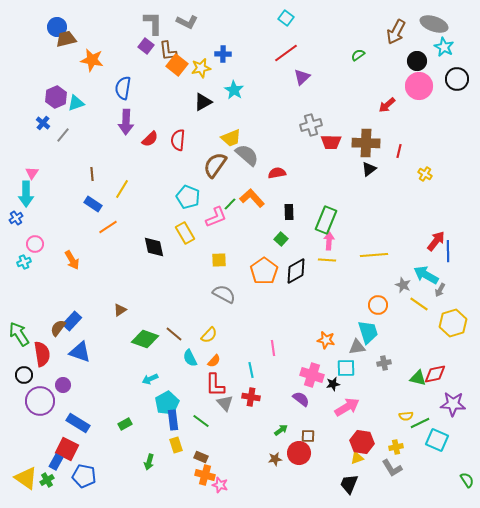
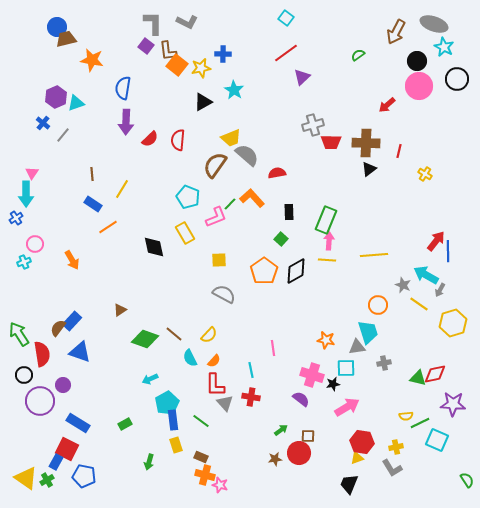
gray cross at (311, 125): moved 2 px right
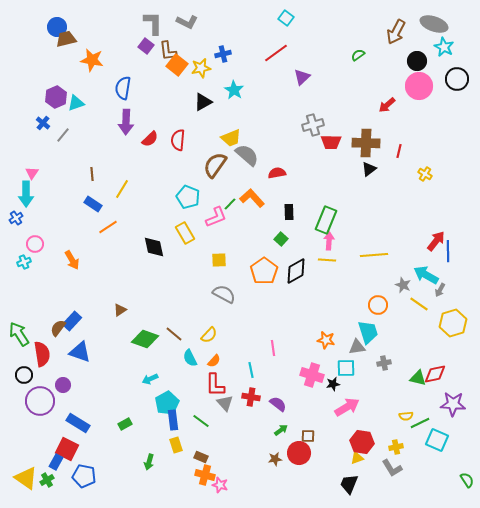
red line at (286, 53): moved 10 px left
blue cross at (223, 54): rotated 14 degrees counterclockwise
purple semicircle at (301, 399): moved 23 px left, 5 px down
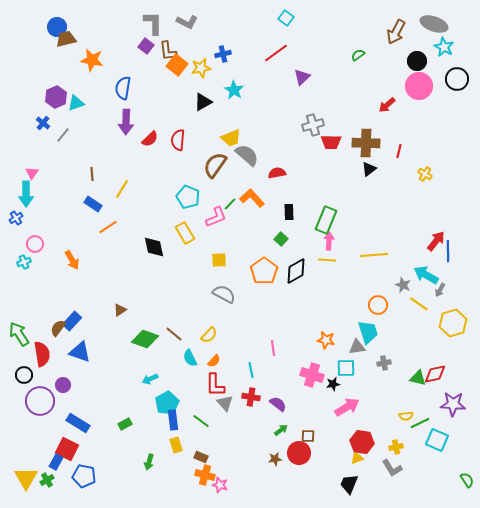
yellow triangle at (26, 478): rotated 25 degrees clockwise
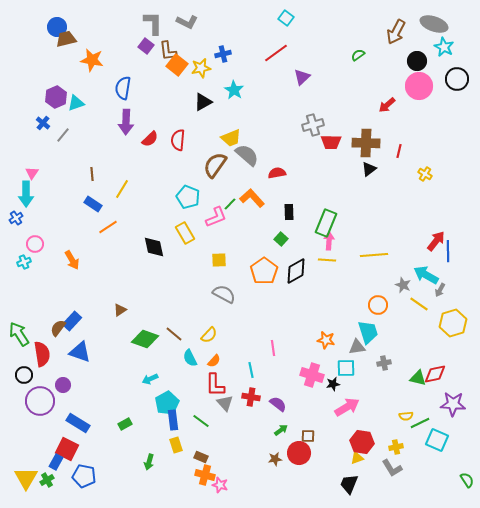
green rectangle at (326, 220): moved 3 px down
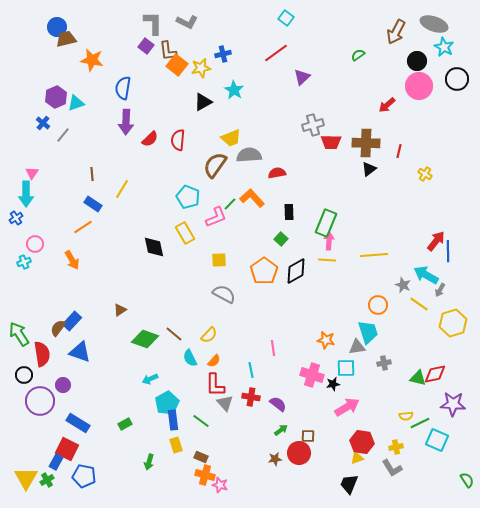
gray semicircle at (247, 155): moved 2 px right; rotated 45 degrees counterclockwise
orange line at (108, 227): moved 25 px left
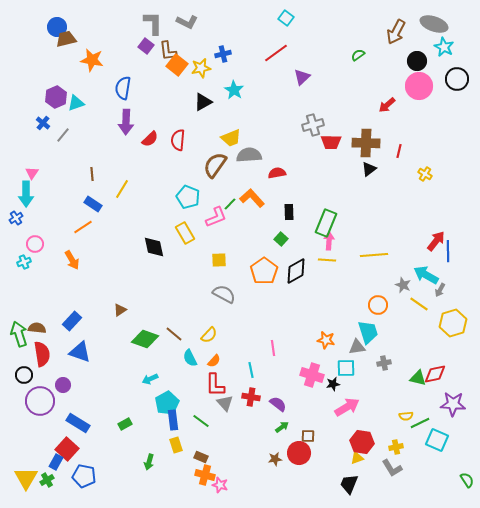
brown semicircle at (58, 328): moved 21 px left; rotated 60 degrees clockwise
green arrow at (19, 334): rotated 15 degrees clockwise
green arrow at (281, 430): moved 1 px right, 3 px up
red square at (67, 449): rotated 15 degrees clockwise
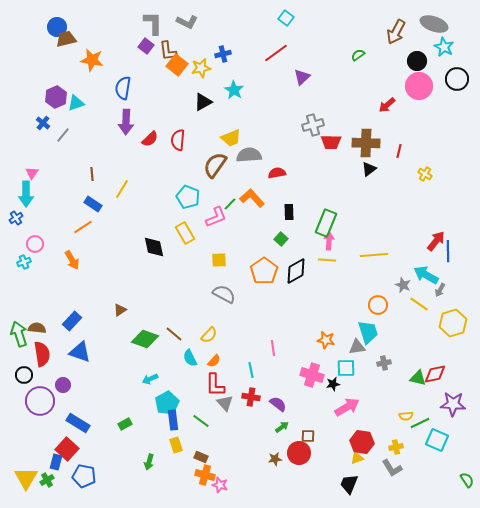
blue rectangle at (56, 462): rotated 14 degrees counterclockwise
